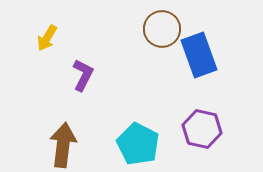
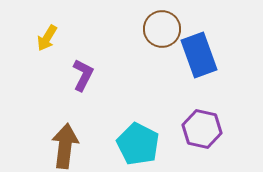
brown arrow: moved 2 px right, 1 px down
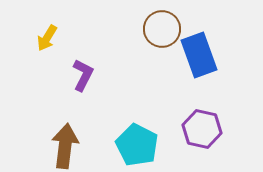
cyan pentagon: moved 1 px left, 1 px down
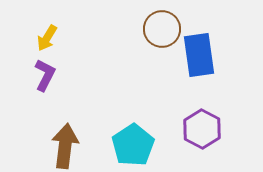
blue rectangle: rotated 12 degrees clockwise
purple L-shape: moved 38 px left
purple hexagon: rotated 15 degrees clockwise
cyan pentagon: moved 4 px left; rotated 12 degrees clockwise
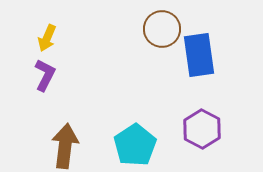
yellow arrow: rotated 8 degrees counterclockwise
cyan pentagon: moved 2 px right
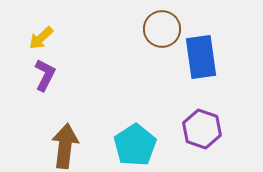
yellow arrow: moved 6 px left; rotated 24 degrees clockwise
blue rectangle: moved 2 px right, 2 px down
purple hexagon: rotated 9 degrees counterclockwise
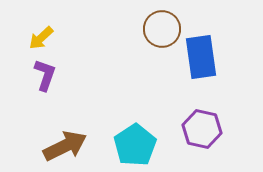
purple L-shape: rotated 8 degrees counterclockwise
purple hexagon: rotated 6 degrees counterclockwise
brown arrow: rotated 57 degrees clockwise
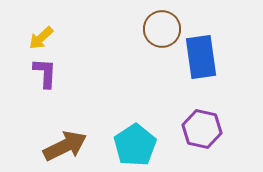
purple L-shape: moved 2 px up; rotated 16 degrees counterclockwise
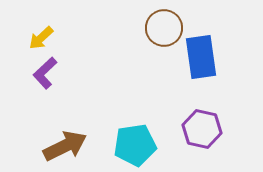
brown circle: moved 2 px right, 1 px up
purple L-shape: rotated 136 degrees counterclockwise
cyan pentagon: rotated 24 degrees clockwise
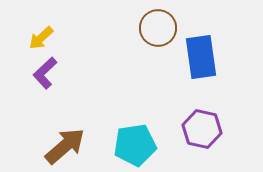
brown circle: moved 6 px left
brown arrow: rotated 15 degrees counterclockwise
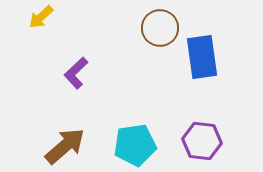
brown circle: moved 2 px right
yellow arrow: moved 21 px up
blue rectangle: moved 1 px right
purple L-shape: moved 31 px right
purple hexagon: moved 12 px down; rotated 6 degrees counterclockwise
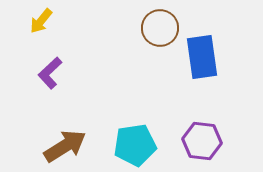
yellow arrow: moved 4 px down; rotated 8 degrees counterclockwise
purple L-shape: moved 26 px left
brown arrow: rotated 9 degrees clockwise
